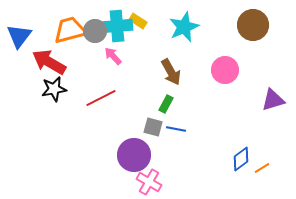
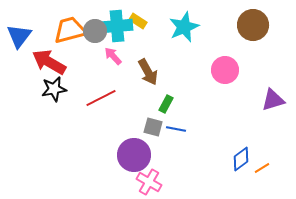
brown arrow: moved 23 px left
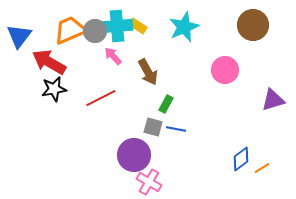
yellow rectangle: moved 5 px down
orange trapezoid: rotated 8 degrees counterclockwise
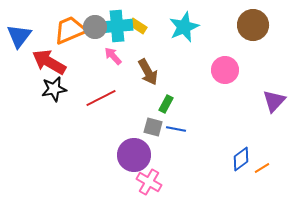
gray circle: moved 4 px up
purple triangle: moved 1 px right, 1 px down; rotated 30 degrees counterclockwise
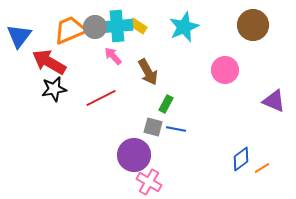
purple triangle: rotated 50 degrees counterclockwise
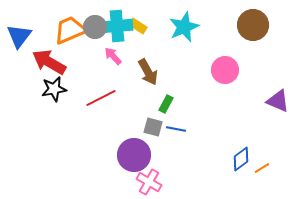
purple triangle: moved 4 px right
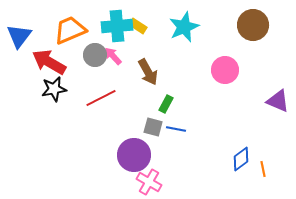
gray circle: moved 28 px down
orange line: moved 1 px right, 1 px down; rotated 70 degrees counterclockwise
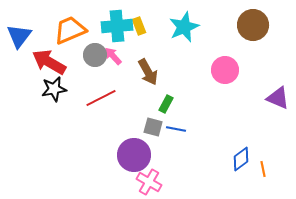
yellow rectangle: moved 1 px right; rotated 36 degrees clockwise
purple triangle: moved 3 px up
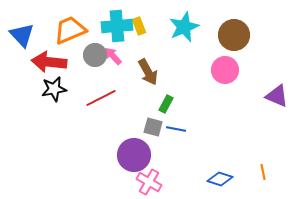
brown circle: moved 19 px left, 10 px down
blue triangle: moved 3 px right, 1 px up; rotated 20 degrees counterclockwise
red arrow: rotated 24 degrees counterclockwise
purple triangle: moved 1 px left, 2 px up
blue diamond: moved 21 px left, 20 px down; rotated 55 degrees clockwise
orange line: moved 3 px down
